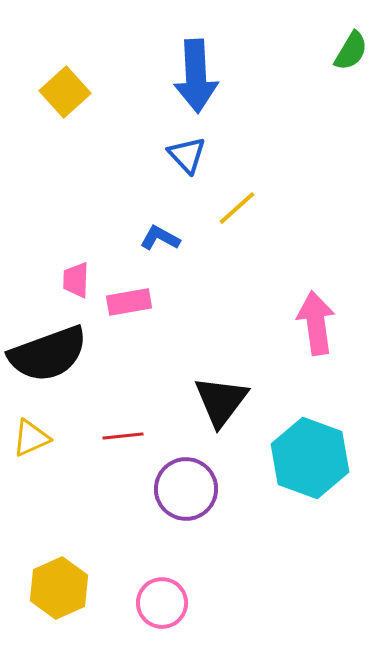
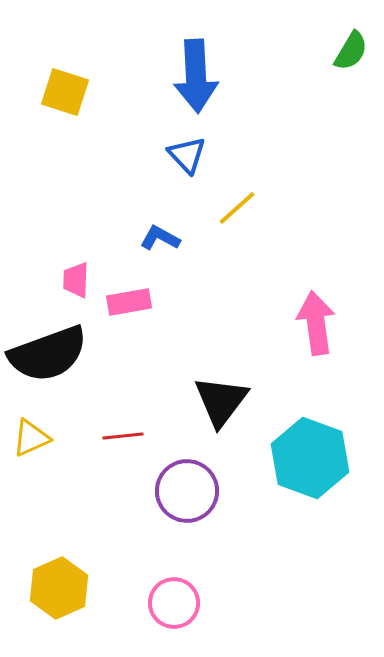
yellow square: rotated 30 degrees counterclockwise
purple circle: moved 1 px right, 2 px down
pink circle: moved 12 px right
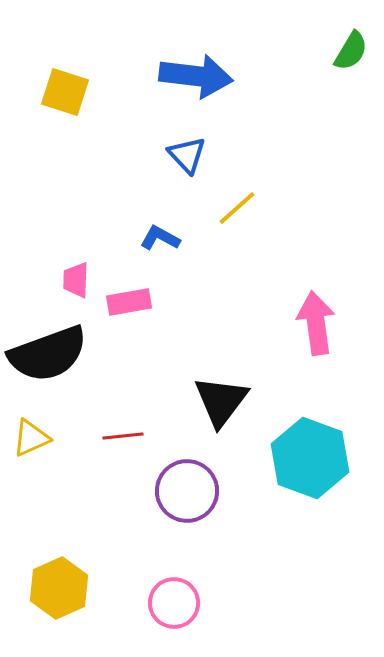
blue arrow: rotated 80 degrees counterclockwise
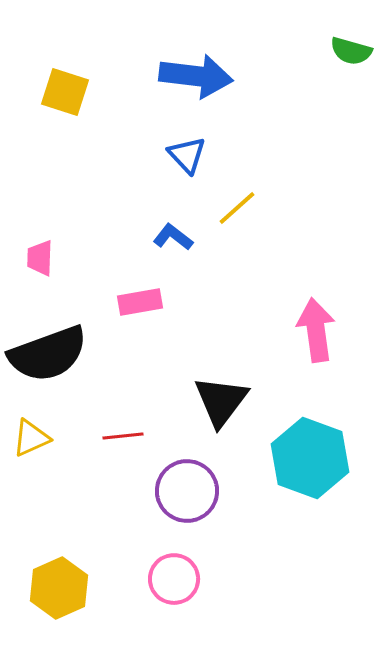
green semicircle: rotated 75 degrees clockwise
blue L-shape: moved 13 px right, 1 px up; rotated 9 degrees clockwise
pink trapezoid: moved 36 px left, 22 px up
pink rectangle: moved 11 px right
pink arrow: moved 7 px down
pink circle: moved 24 px up
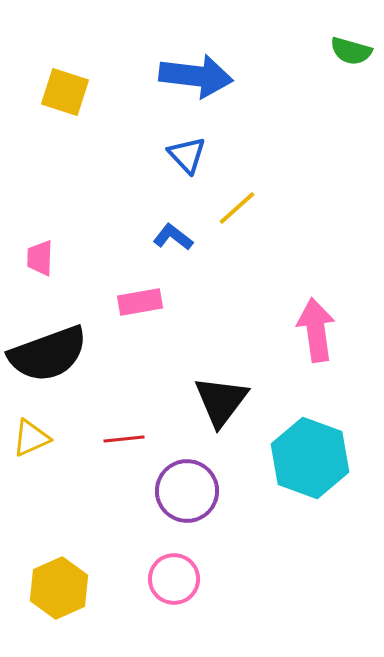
red line: moved 1 px right, 3 px down
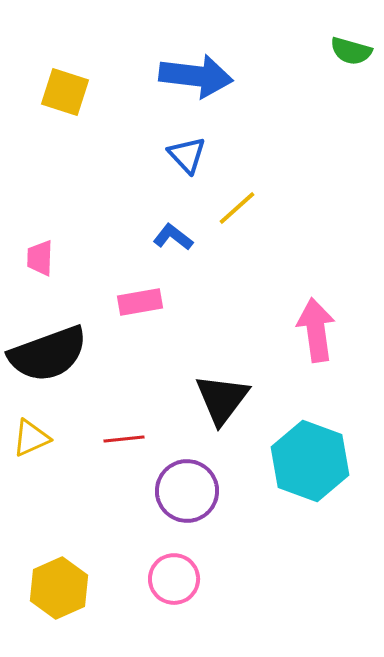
black triangle: moved 1 px right, 2 px up
cyan hexagon: moved 3 px down
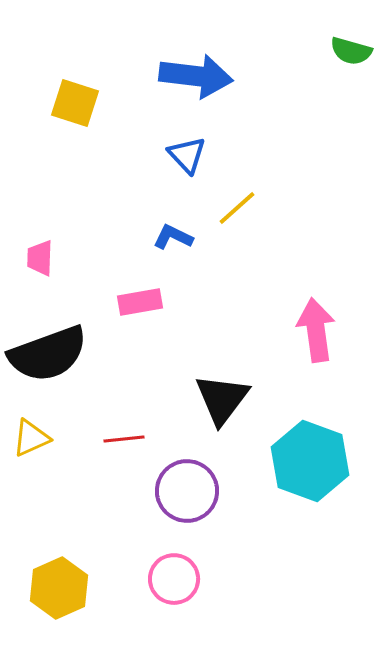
yellow square: moved 10 px right, 11 px down
blue L-shape: rotated 12 degrees counterclockwise
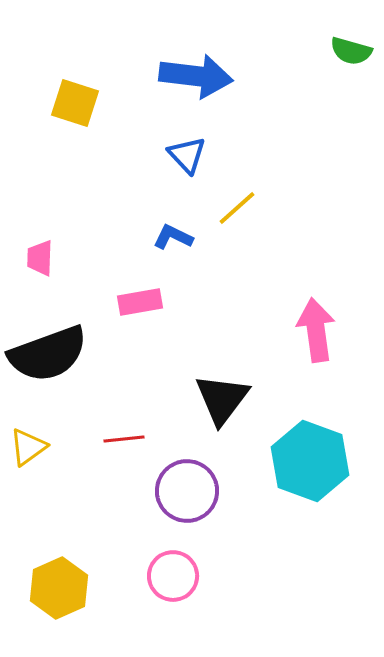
yellow triangle: moved 3 px left, 9 px down; rotated 12 degrees counterclockwise
pink circle: moved 1 px left, 3 px up
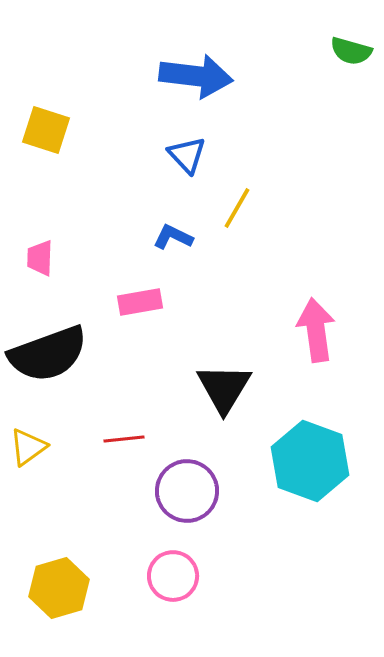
yellow square: moved 29 px left, 27 px down
yellow line: rotated 18 degrees counterclockwise
black triangle: moved 2 px right, 11 px up; rotated 6 degrees counterclockwise
yellow hexagon: rotated 8 degrees clockwise
